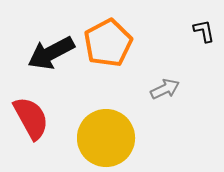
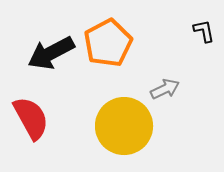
yellow circle: moved 18 px right, 12 px up
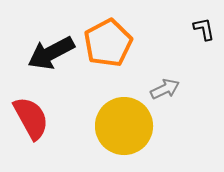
black L-shape: moved 2 px up
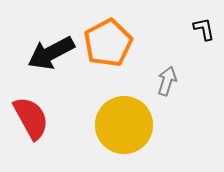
gray arrow: moved 2 px right, 8 px up; rotated 48 degrees counterclockwise
yellow circle: moved 1 px up
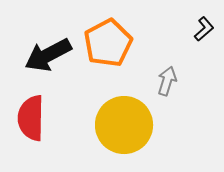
black L-shape: rotated 60 degrees clockwise
black arrow: moved 3 px left, 2 px down
red semicircle: rotated 150 degrees counterclockwise
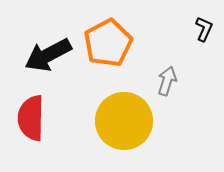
black L-shape: rotated 25 degrees counterclockwise
yellow circle: moved 4 px up
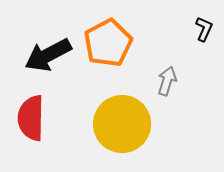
yellow circle: moved 2 px left, 3 px down
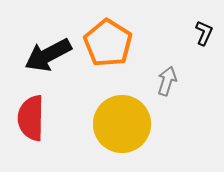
black L-shape: moved 4 px down
orange pentagon: rotated 12 degrees counterclockwise
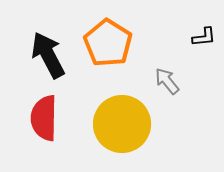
black L-shape: moved 4 px down; rotated 60 degrees clockwise
black arrow: rotated 90 degrees clockwise
gray arrow: rotated 56 degrees counterclockwise
red semicircle: moved 13 px right
